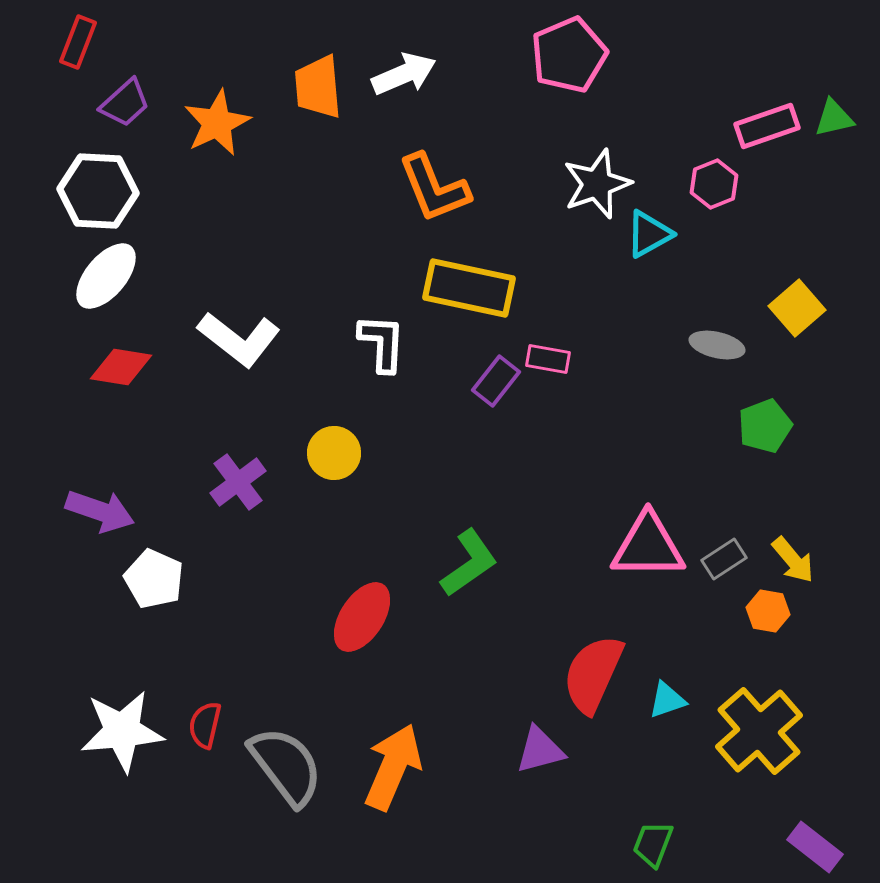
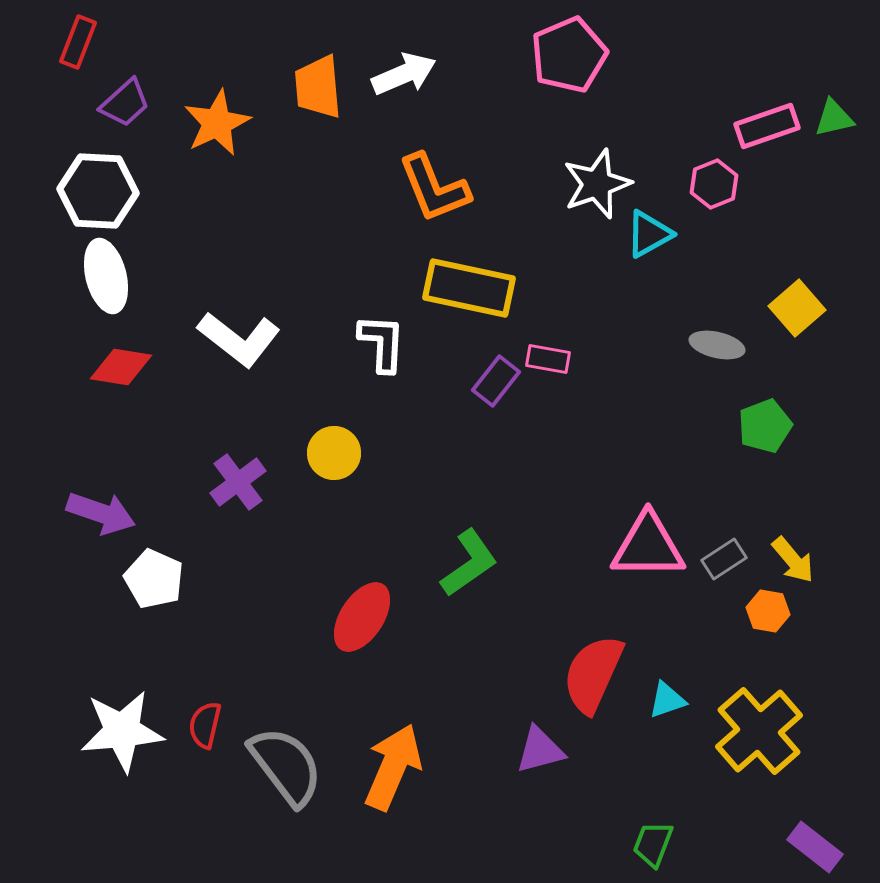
white ellipse at (106, 276): rotated 54 degrees counterclockwise
purple arrow at (100, 511): moved 1 px right, 2 px down
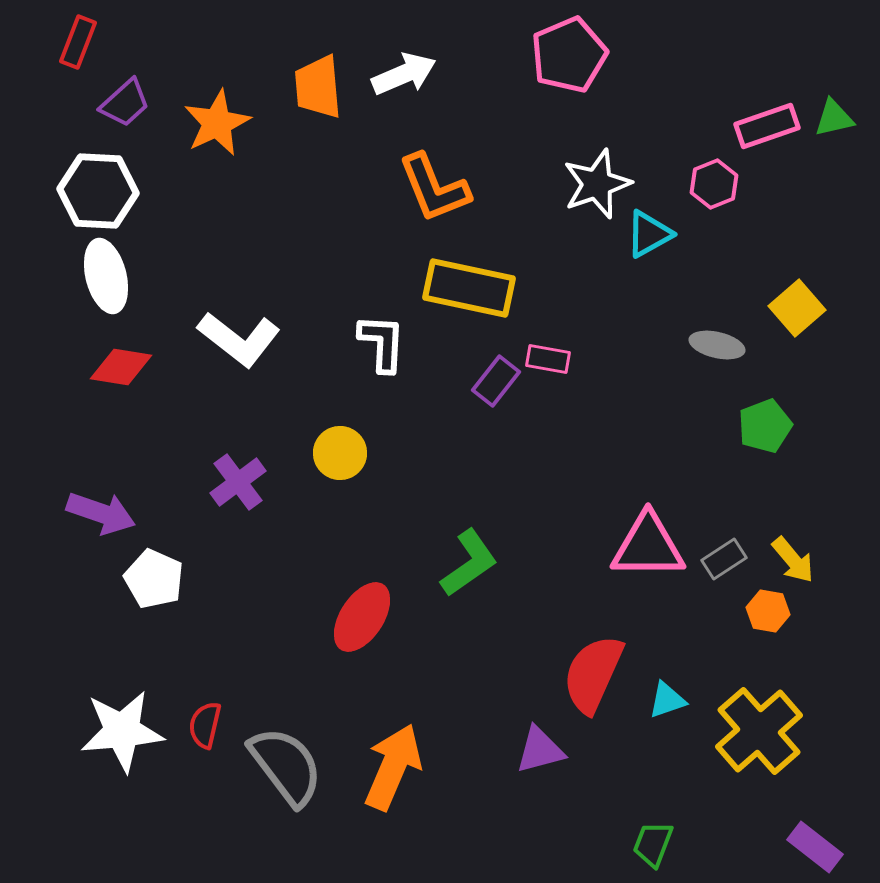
yellow circle at (334, 453): moved 6 px right
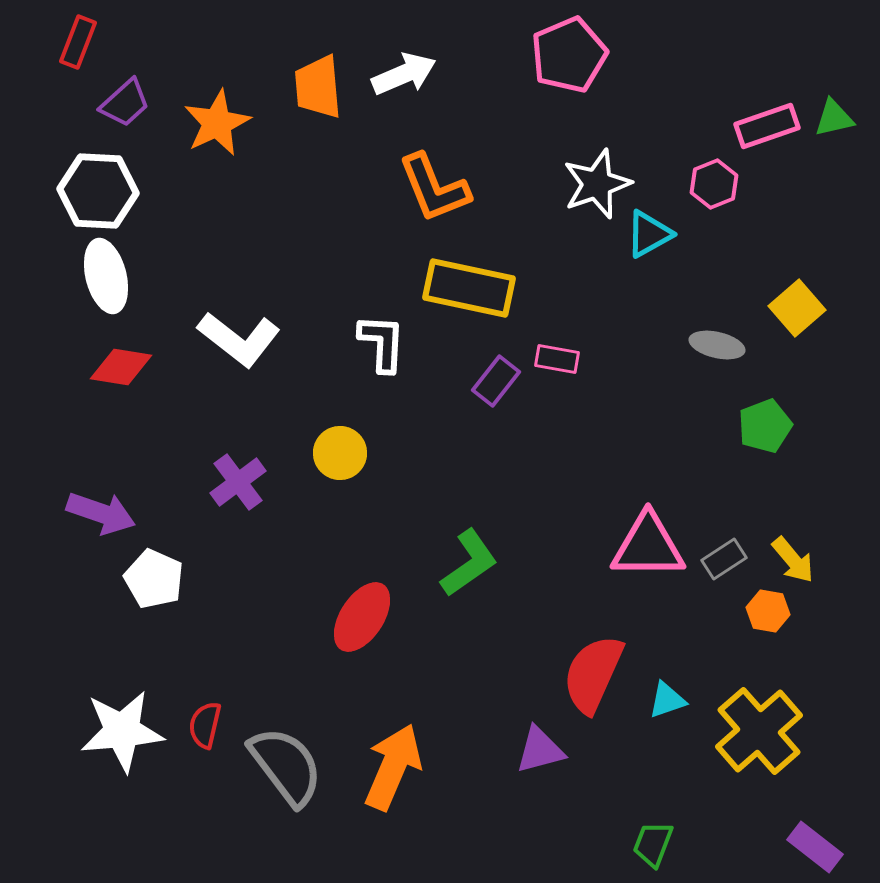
pink rectangle at (548, 359): moved 9 px right
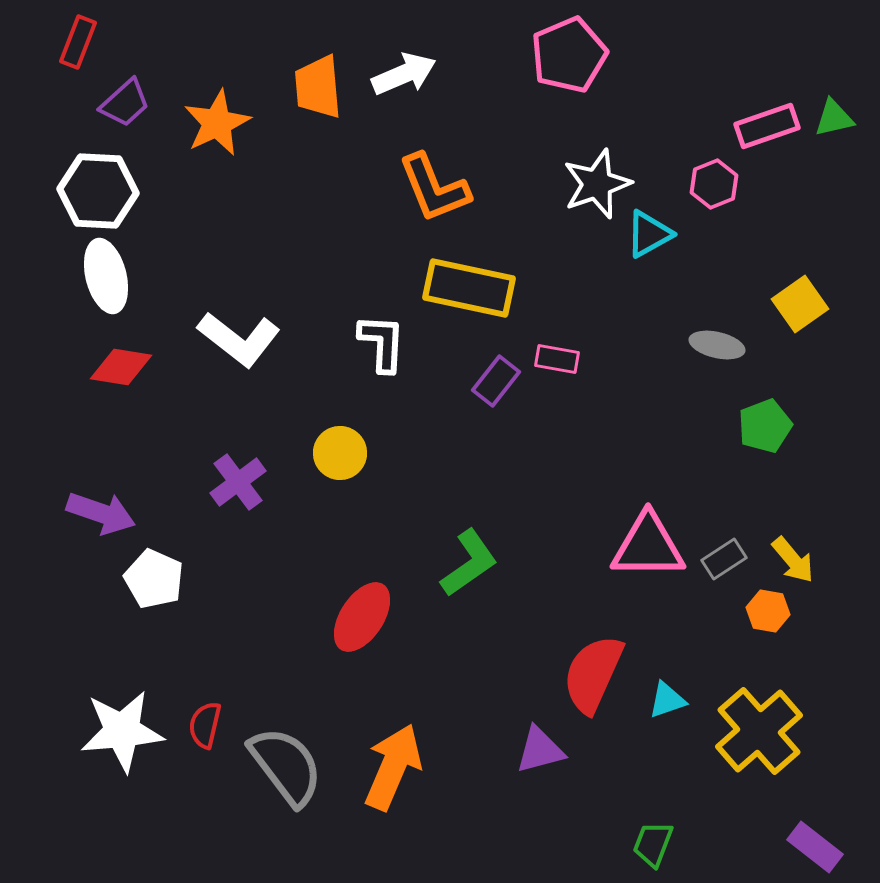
yellow square at (797, 308): moved 3 px right, 4 px up; rotated 6 degrees clockwise
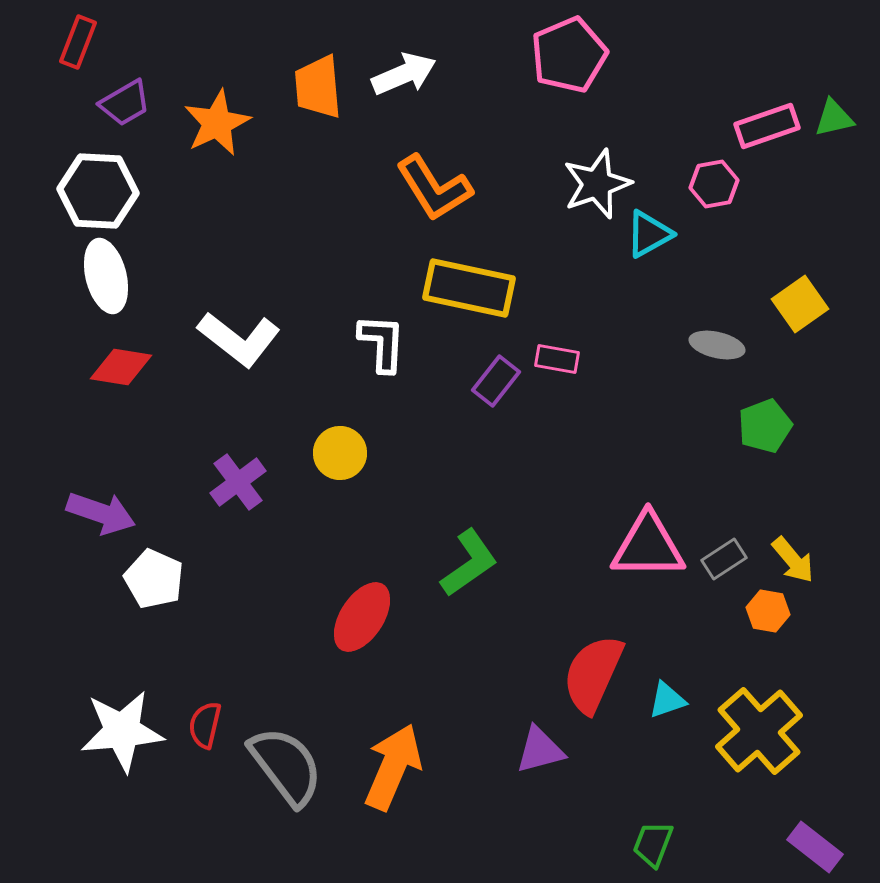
purple trapezoid at (125, 103): rotated 12 degrees clockwise
pink hexagon at (714, 184): rotated 12 degrees clockwise
orange L-shape at (434, 188): rotated 10 degrees counterclockwise
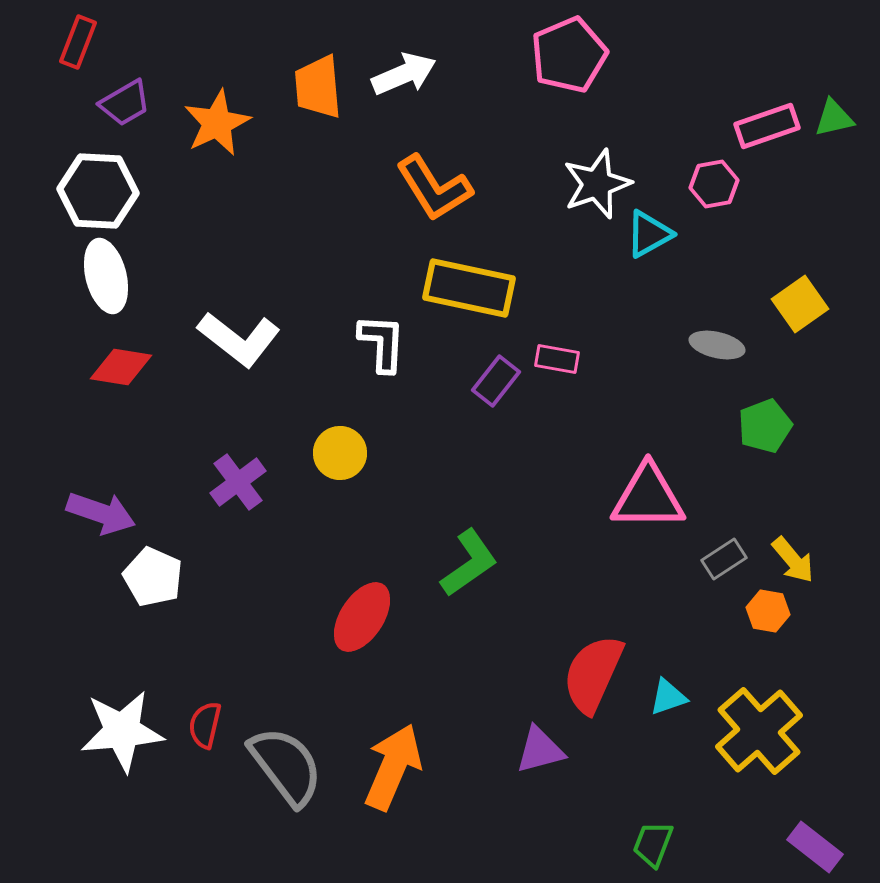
pink triangle at (648, 546): moved 49 px up
white pentagon at (154, 579): moved 1 px left, 2 px up
cyan triangle at (667, 700): moved 1 px right, 3 px up
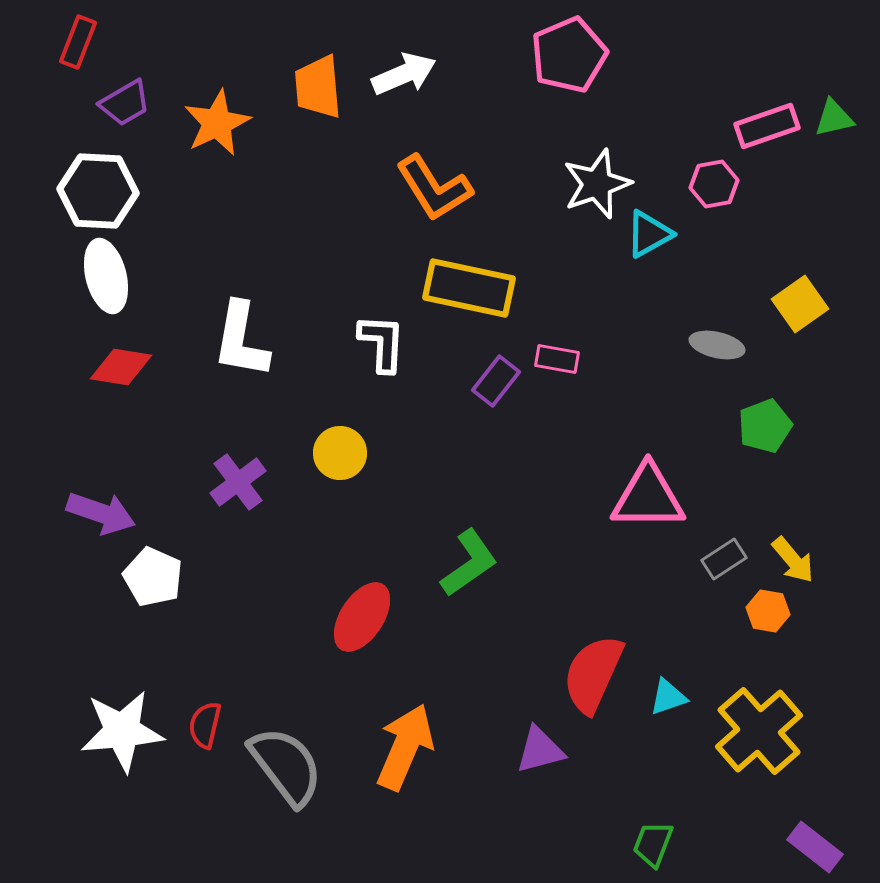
white L-shape at (239, 339): moved 2 px right, 1 px down; rotated 62 degrees clockwise
orange arrow at (393, 767): moved 12 px right, 20 px up
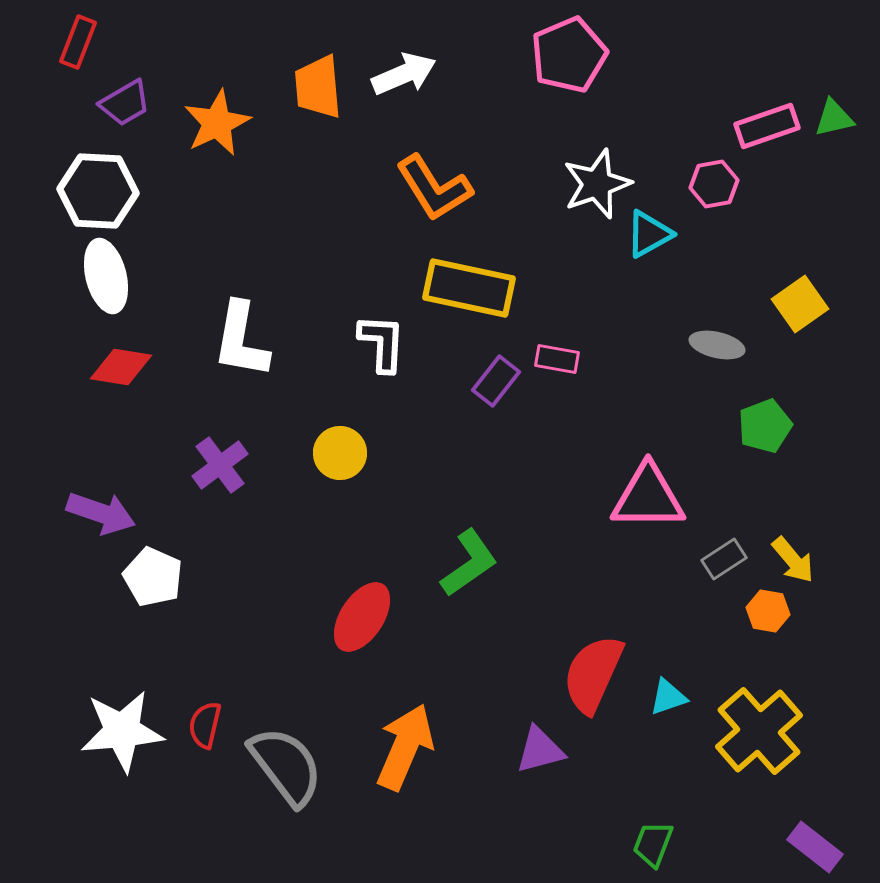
purple cross at (238, 482): moved 18 px left, 17 px up
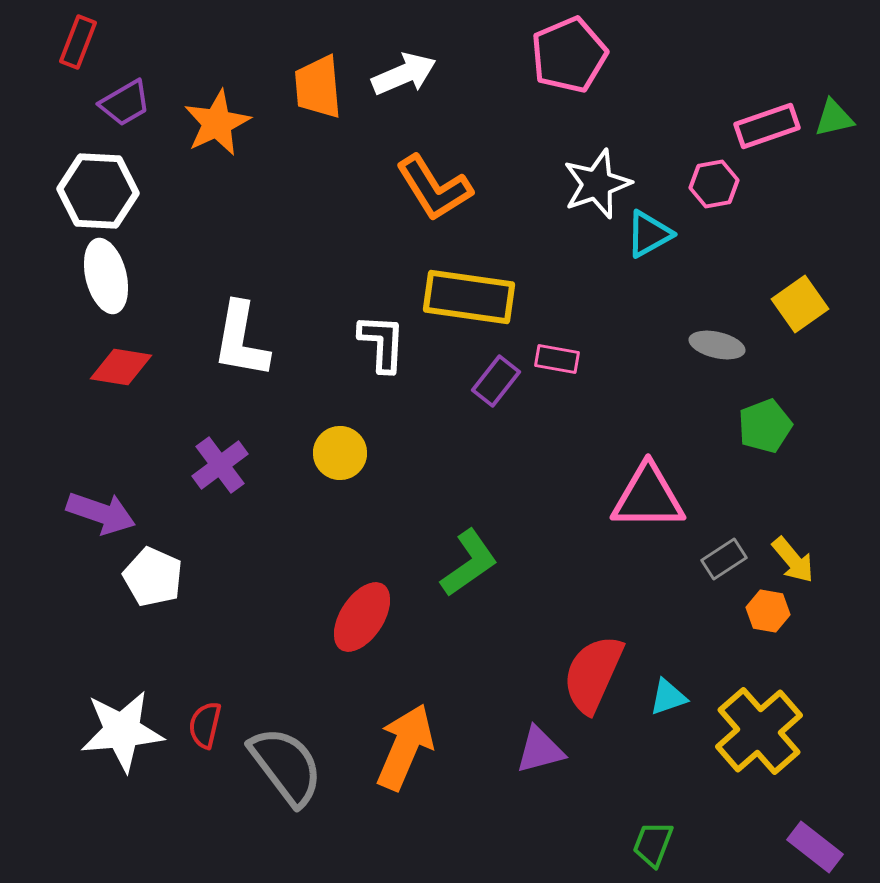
yellow rectangle at (469, 288): moved 9 px down; rotated 4 degrees counterclockwise
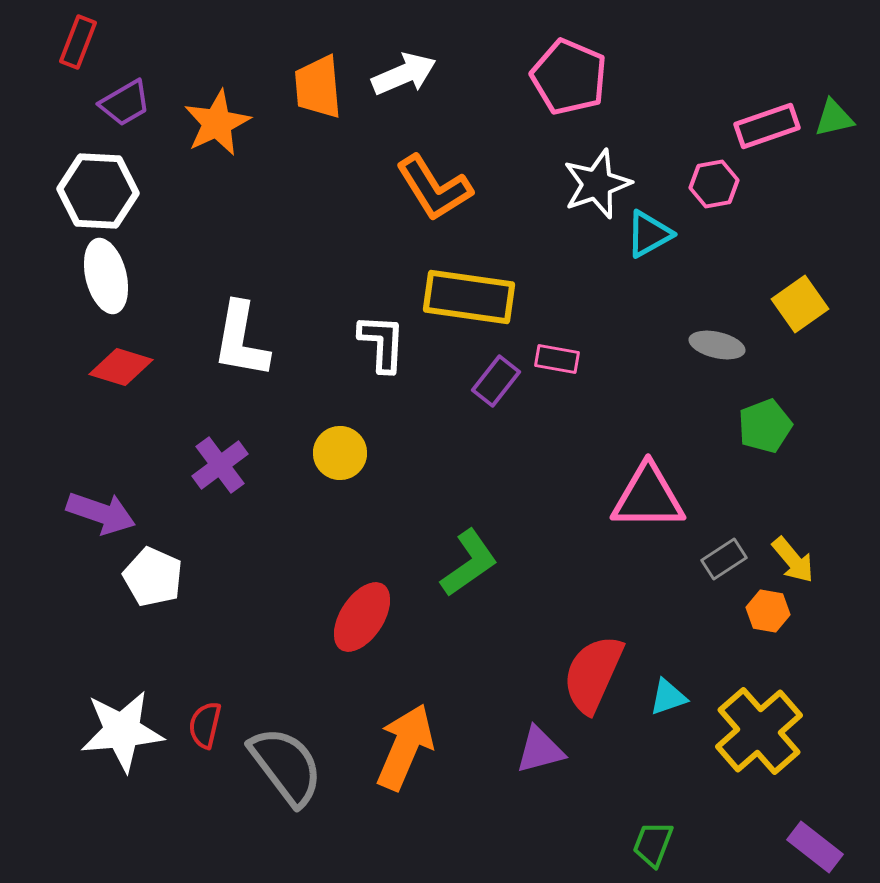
pink pentagon at (569, 55): moved 22 px down; rotated 26 degrees counterclockwise
red diamond at (121, 367): rotated 8 degrees clockwise
